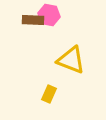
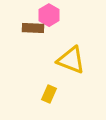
pink hexagon: rotated 20 degrees clockwise
brown rectangle: moved 8 px down
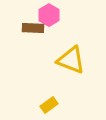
yellow rectangle: moved 11 px down; rotated 30 degrees clockwise
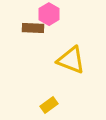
pink hexagon: moved 1 px up
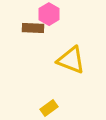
yellow rectangle: moved 3 px down
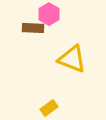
yellow triangle: moved 1 px right, 1 px up
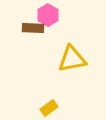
pink hexagon: moved 1 px left, 1 px down
yellow triangle: rotated 32 degrees counterclockwise
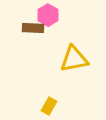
yellow triangle: moved 2 px right
yellow rectangle: moved 2 px up; rotated 24 degrees counterclockwise
